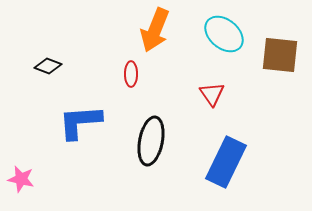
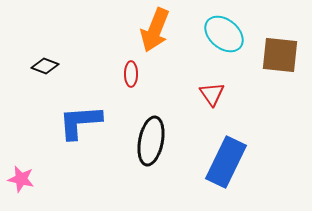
black diamond: moved 3 px left
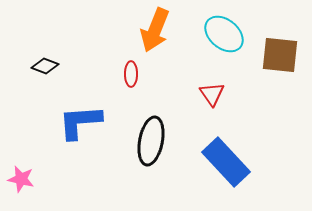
blue rectangle: rotated 69 degrees counterclockwise
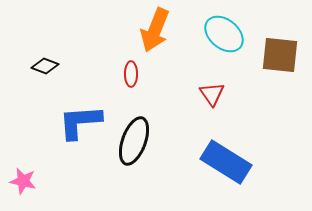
black ellipse: moved 17 px left; rotated 9 degrees clockwise
blue rectangle: rotated 15 degrees counterclockwise
pink star: moved 2 px right, 2 px down
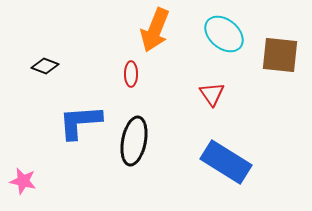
black ellipse: rotated 9 degrees counterclockwise
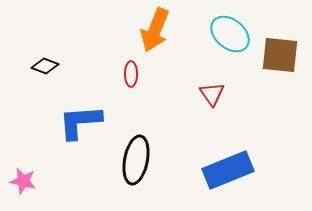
cyan ellipse: moved 6 px right
black ellipse: moved 2 px right, 19 px down
blue rectangle: moved 2 px right, 8 px down; rotated 54 degrees counterclockwise
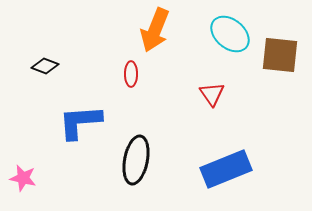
blue rectangle: moved 2 px left, 1 px up
pink star: moved 3 px up
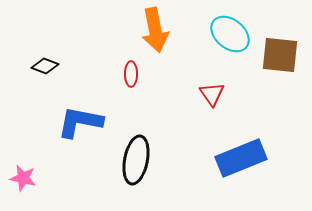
orange arrow: rotated 33 degrees counterclockwise
blue L-shape: rotated 15 degrees clockwise
blue rectangle: moved 15 px right, 11 px up
